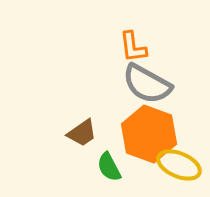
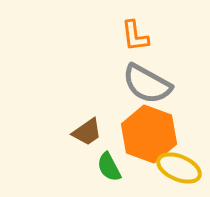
orange L-shape: moved 2 px right, 11 px up
brown trapezoid: moved 5 px right, 1 px up
yellow ellipse: moved 3 px down
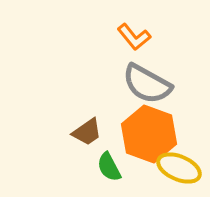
orange L-shape: moved 1 px left, 1 px down; rotated 32 degrees counterclockwise
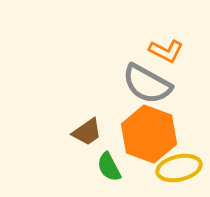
orange L-shape: moved 32 px right, 14 px down; rotated 24 degrees counterclockwise
yellow ellipse: rotated 36 degrees counterclockwise
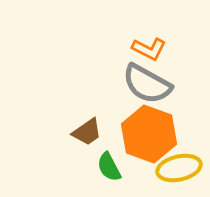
orange L-shape: moved 17 px left, 2 px up
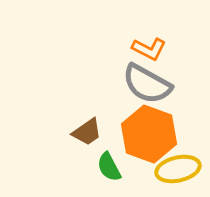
yellow ellipse: moved 1 px left, 1 px down
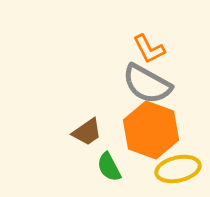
orange L-shape: rotated 36 degrees clockwise
orange hexagon: moved 2 px right, 4 px up
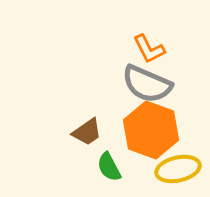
gray semicircle: rotated 6 degrees counterclockwise
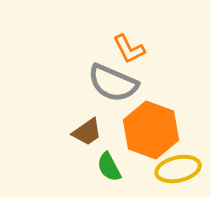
orange L-shape: moved 20 px left
gray semicircle: moved 34 px left, 1 px up
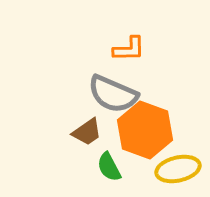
orange L-shape: rotated 64 degrees counterclockwise
gray semicircle: moved 11 px down
orange hexagon: moved 6 px left
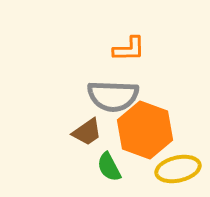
gray semicircle: moved 2 px down; rotated 21 degrees counterclockwise
